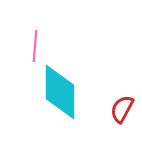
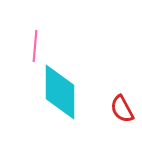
red semicircle: rotated 56 degrees counterclockwise
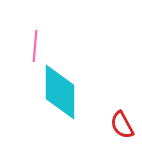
red semicircle: moved 16 px down
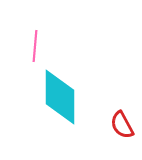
cyan diamond: moved 5 px down
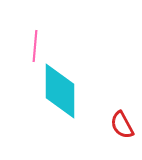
cyan diamond: moved 6 px up
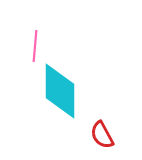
red semicircle: moved 20 px left, 10 px down
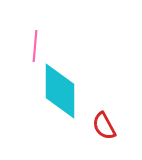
red semicircle: moved 2 px right, 9 px up
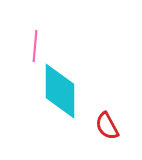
red semicircle: moved 3 px right
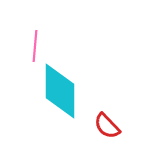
red semicircle: rotated 16 degrees counterclockwise
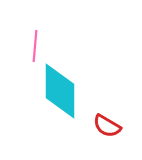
red semicircle: rotated 16 degrees counterclockwise
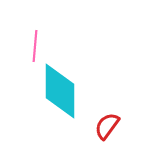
red semicircle: rotated 96 degrees clockwise
